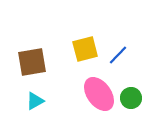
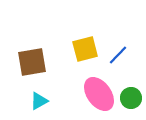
cyan triangle: moved 4 px right
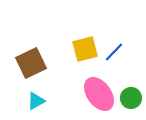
blue line: moved 4 px left, 3 px up
brown square: moved 1 px left, 1 px down; rotated 16 degrees counterclockwise
cyan triangle: moved 3 px left
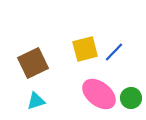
brown square: moved 2 px right
pink ellipse: rotated 16 degrees counterclockwise
cyan triangle: rotated 12 degrees clockwise
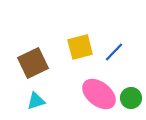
yellow square: moved 5 px left, 2 px up
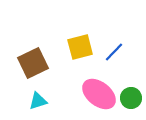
cyan triangle: moved 2 px right
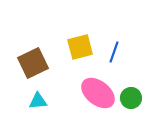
blue line: rotated 25 degrees counterclockwise
pink ellipse: moved 1 px left, 1 px up
cyan triangle: rotated 12 degrees clockwise
